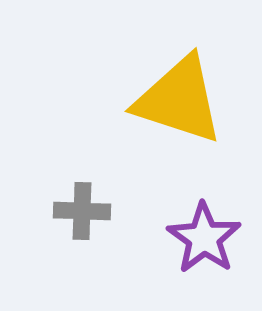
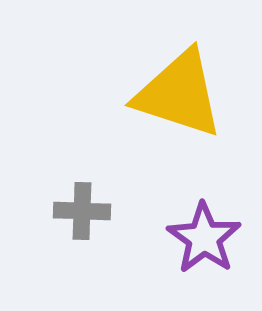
yellow triangle: moved 6 px up
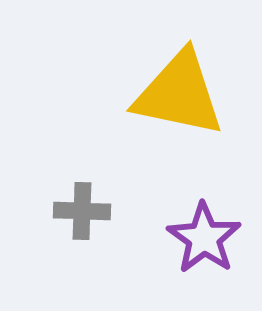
yellow triangle: rotated 6 degrees counterclockwise
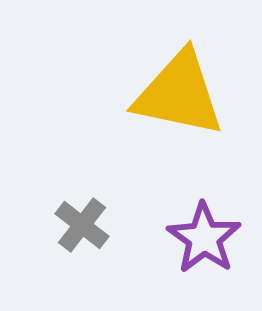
gray cross: moved 14 px down; rotated 36 degrees clockwise
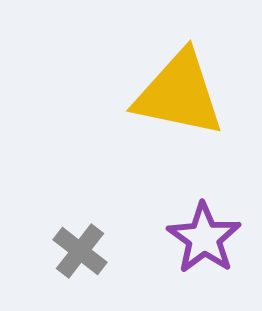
gray cross: moved 2 px left, 26 px down
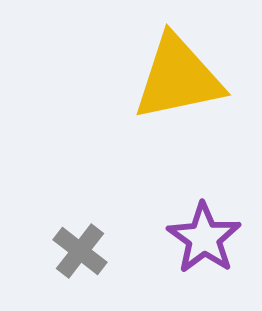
yellow triangle: moved 1 px left, 16 px up; rotated 24 degrees counterclockwise
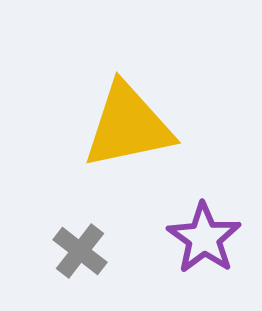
yellow triangle: moved 50 px left, 48 px down
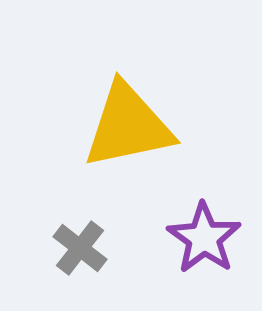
gray cross: moved 3 px up
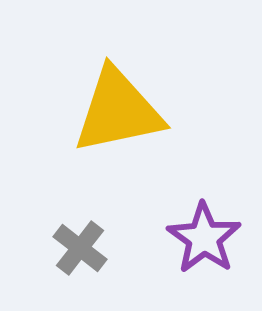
yellow triangle: moved 10 px left, 15 px up
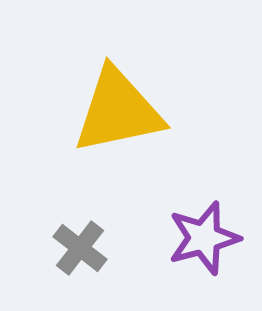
purple star: rotated 22 degrees clockwise
